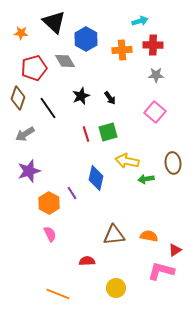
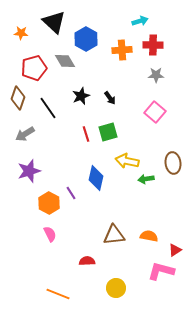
purple line: moved 1 px left
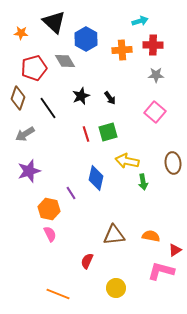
green arrow: moved 3 px left, 3 px down; rotated 91 degrees counterclockwise
orange hexagon: moved 6 px down; rotated 15 degrees counterclockwise
orange semicircle: moved 2 px right
red semicircle: rotated 63 degrees counterclockwise
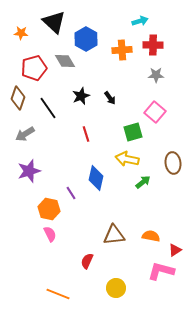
green square: moved 25 px right
yellow arrow: moved 2 px up
green arrow: rotated 119 degrees counterclockwise
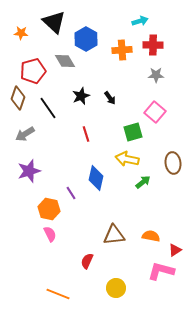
red pentagon: moved 1 px left, 3 px down
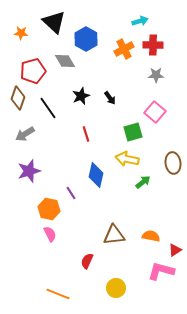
orange cross: moved 2 px right, 1 px up; rotated 24 degrees counterclockwise
blue diamond: moved 3 px up
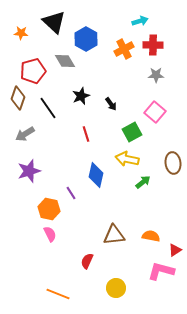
black arrow: moved 1 px right, 6 px down
green square: moved 1 px left; rotated 12 degrees counterclockwise
